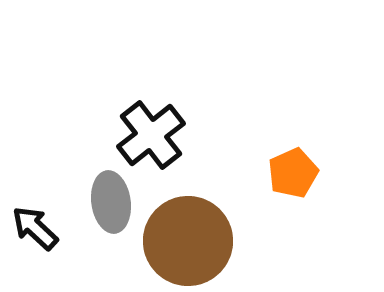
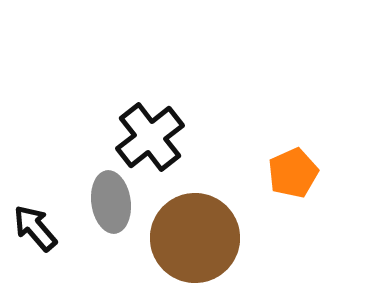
black cross: moved 1 px left, 2 px down
black arrow: rotated 6 degrees clockwise
brown circle: moved 7 px right, 3 px up
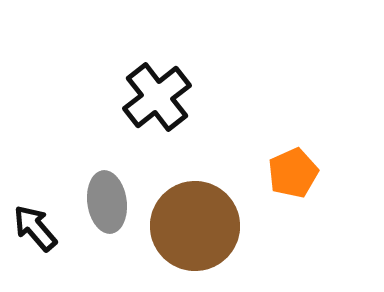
black cross: moved 7 px right, 40 px up
gray ellipse: moved 4 px left
brown circle: moved 12 px up
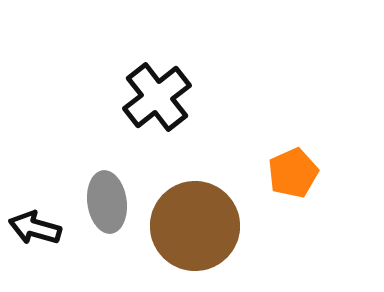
black arrow: rotated 33 degrees counterclockwise
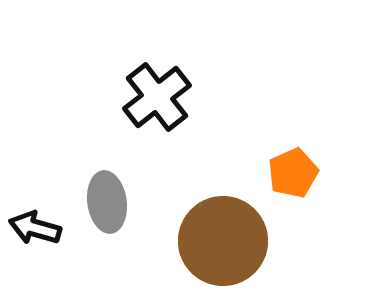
brown circle: moved 28 px right, 15 px down
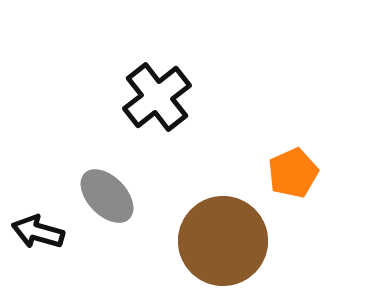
gray ellipse: moved 6 px up; rotated 36 degrees counterclockwise
black arrow: moved 3 px right, 4 px down
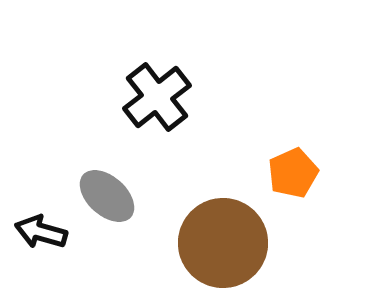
gray ellipse: rotated 4 degrees counterclockwise
black arrow: moved 3 px right
brown circle: moved 2 px down
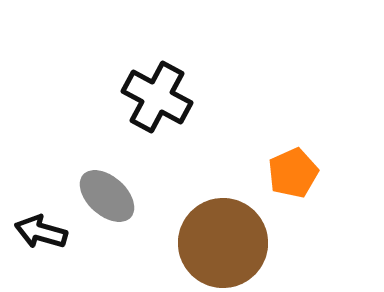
black cross: rotated 24 degrees counterclockwise
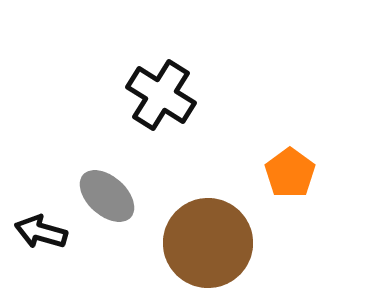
black cross: moved 4 px right, 2 px up; rotated 4 degrees clockwise
orange pentagon: moved 3 px left; rotated 12 degrees counterclockwise
brown circle: moved 15 px left
